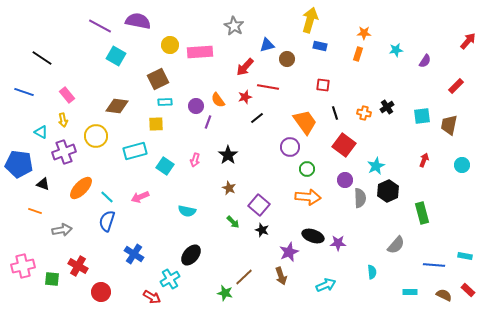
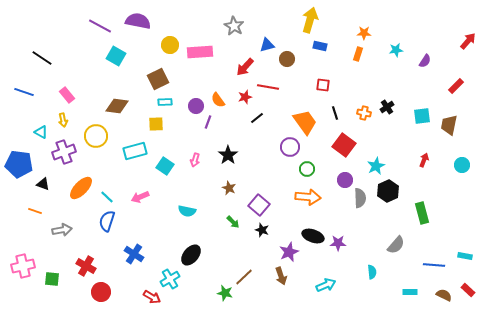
red cross at (78, 266): moved 8 px right
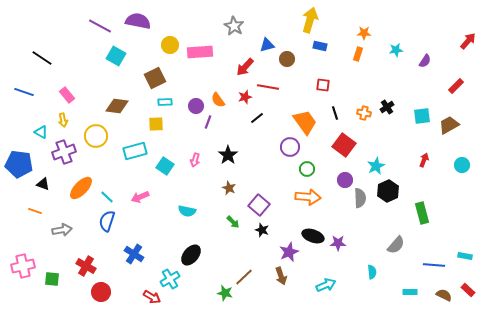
brown square at (158, 79): moved 3 px left, 1 px up
brown trapezoid at (449, 125): rotated 50 degrees clockwise
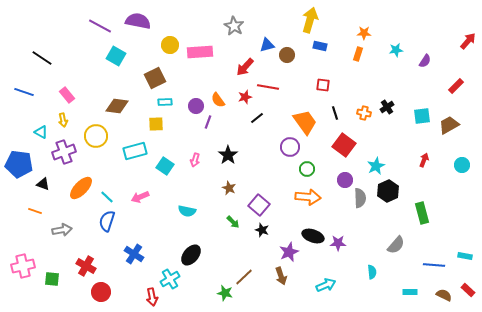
brown circle at (287, 59): moved 4 px up
red arrow at (152, 297): rotated 48 degrees clockwise
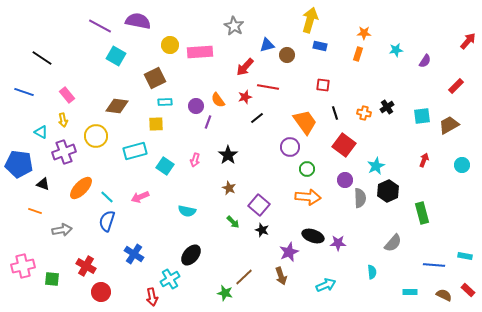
gray semicircle at (396, 245): moved 3 px left, 2 px up
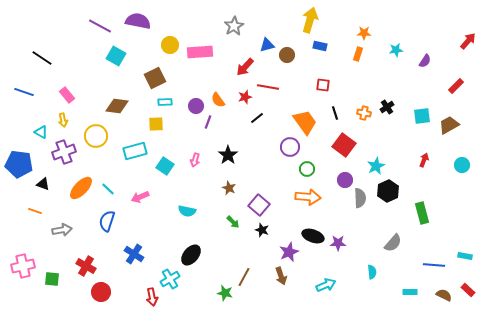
gray star at (234, 26): rotated 12 degrees clockwise
cyan line at (107, 197): moved 1 px right, 8 px up
brown line at (244, 277): rotated 18 degrees counterclockwise
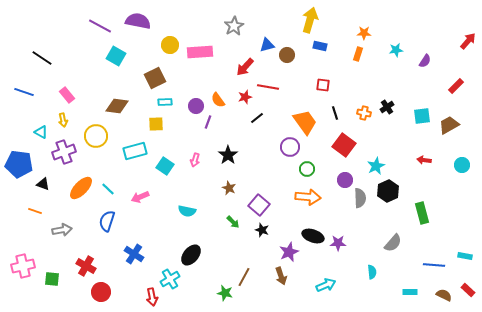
red arrow at (424, 160): rotated 104 degrees counterclockwise
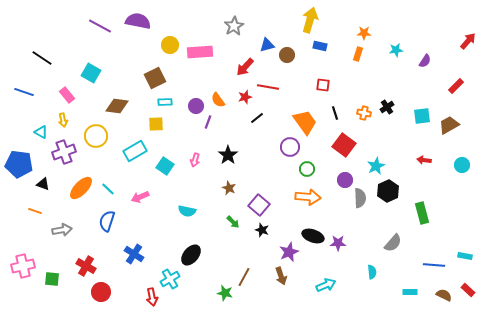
cyan square at (116, 56): moved 25 px left, 17 px down
cyan rectangle at (135, 151): rotated 15 degrees counterclockwise
